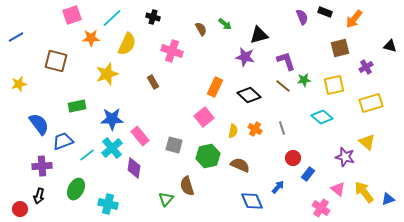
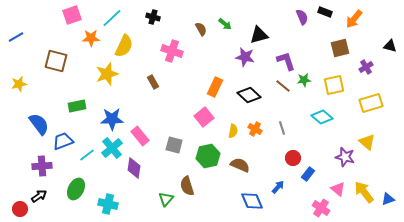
yellow semicircle at (127, 44): moved 3 px left, 2 px down
black arrow at (39, 196): rotated 140 degrees counterclockwise
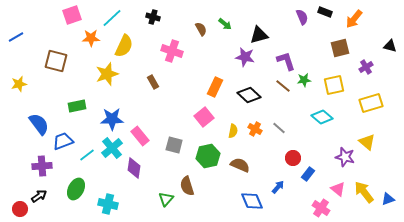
gray line at (282, 128): moved 3 px left; rotated 32 degrees counterclockwise
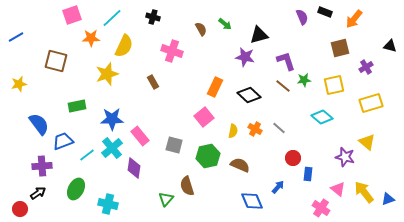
blue rectangle at (308, 174): rotated 32 degrees counterclockwise
black arrow at (39, 196): moved 1 px left, 3 px up
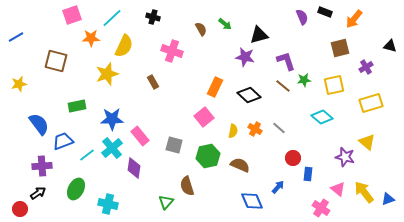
green triangle at (166, 199): moved 3 px down
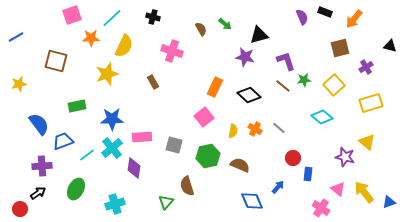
yellow square at (334, 85): rotated 30 degrees counterclockwise
pink rectangle at (140, 136): moved 2 px right, 1 px down; rotated 54 degrees counterclockwise
blue triangle at (388, 199): moved 1 px right, 3 px down
cyan cross at (108, 204): moved 7 px right; rotated 30 degrees counterclockwise
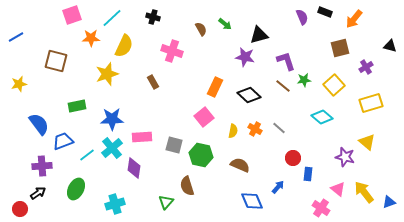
green hexagon at (208, 156): moved 7 px left, 1 px up; rotated 25 degrees clockwise
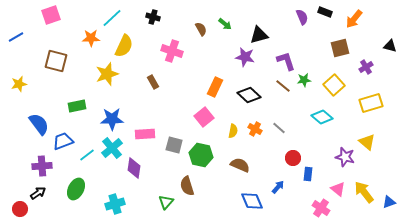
pink square at (72, 15): moved 21 px left
pink rectangle at (142, 137): moved 3 px right, 3 px up
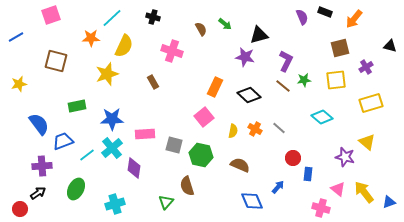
purple L-shape at (286, 61): rotated 45 degrees clockwise
yellow square at (334, 85): moved 2 px right, 5 px up; rotated 35 degrees clockwise
pink cross at (321, 208): rotated 18 degrees counterclockwise
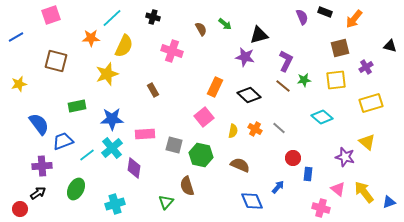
brown rectangle at (153, 82): moved 8 px down
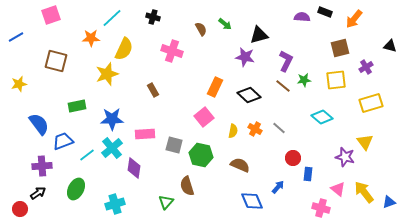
purple semicircle at (302, 17): rotated 63 degrees counterclockwise
yellow semicircle at (124, 46): moved 3 px down
yellow triangle at (367, 142): moved 2 px left; rotated 12 degrees clockwise
